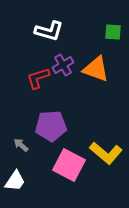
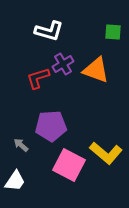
purple cross: moved 1 px up
orange triangle: moved 1 px down
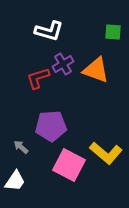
gray arrow: moved 2 px down
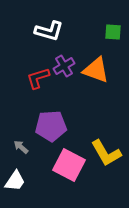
purple cross: moved 1 px right, 2 px down
yellow L-shape: rotated 20 degrees clockwise
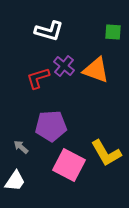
purple cross: rotated 20 degrees counterclockwise
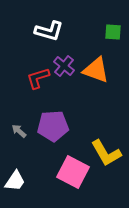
purple pentagon: moved 2 px right
gray arrow: moved 2 px left, 16 px up
pink square: moved 4 px right, 7 px down
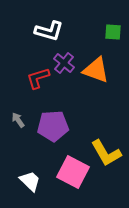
purple cross: moved 3 px up
gray arrow: moved 1 px left, 11 px up; rotated 14 degrees clockwise
white trapezoid: moved 15 px right; rotated 80 degrees counterclockwise
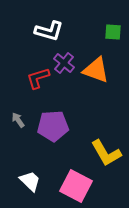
pink square: moved 3 px right, 14 px down
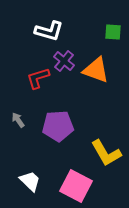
purple cross: moved 2 px up
purple pentagon: moved 5 px right
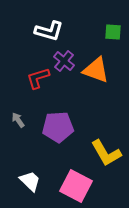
purple pentagon: moved 1 px down
